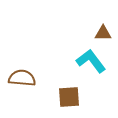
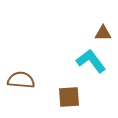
brown semicircle: moved 1 px left, 2 px down
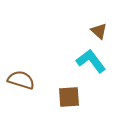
brown triangle: moved 4 px left, 2 px up; rotated 42 degrees clockwise
brown semicircle: rotated 12 degrees clockwise
